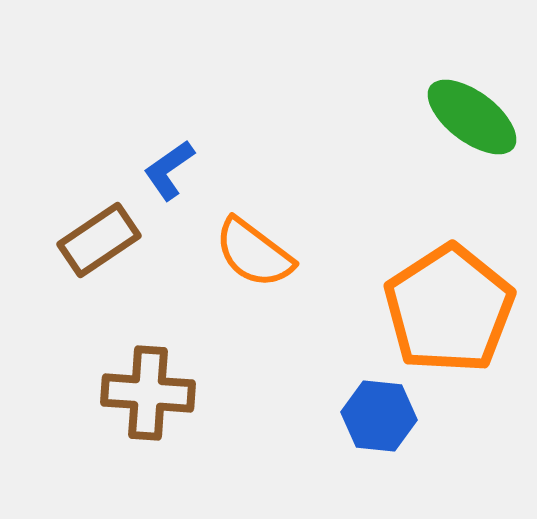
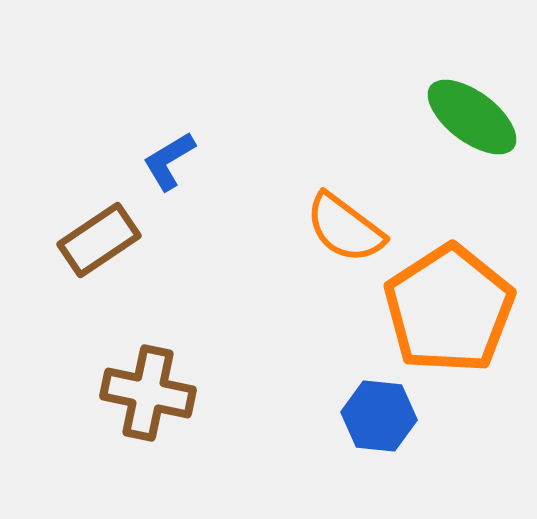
blue L-shape: moved 9 px up; rotated 4 degrees clockwise
orange semicircle: moved 91 px right, 25 px up
brown cross: rotated 8 degrees clockwise
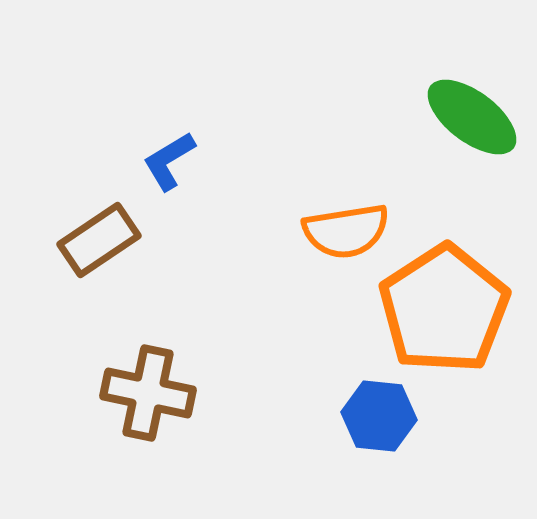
orange semicircle: moved 1 px right, 3 px down; rotated 46 degrees counterclockwise
orange pentagon: moved 5 px left
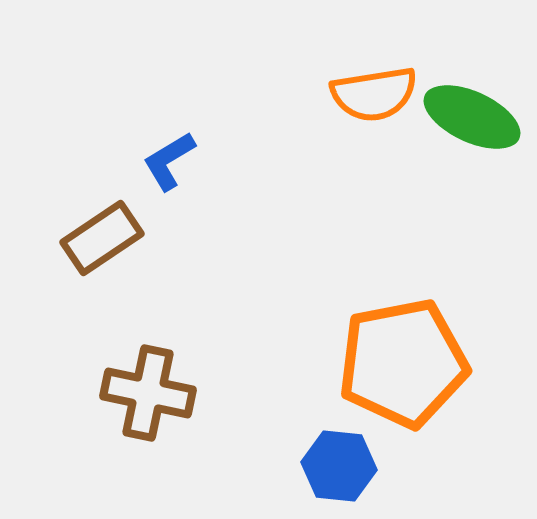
green ellipse: rotated 12 degrees counterclockwise
orange semicircle: moved 28 px right, 137 px up
brown rectangle: moved 3 px right, 2 px up
orange pentagon: moved 41 px left, 54 px down; rotated 22 degrees clockwise
blue hexagon: moved 40 px left, 50 px down
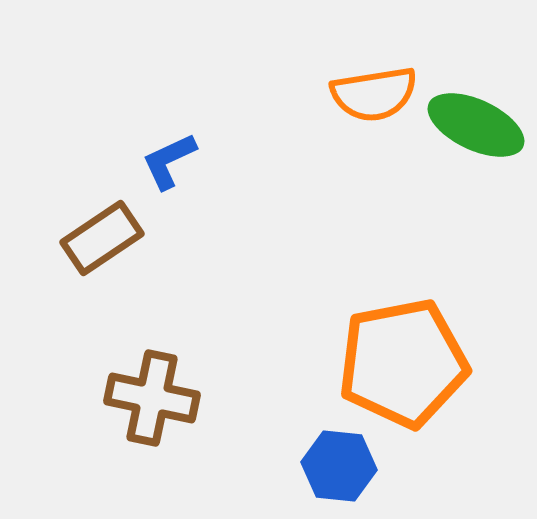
green ellipse: moved 4 px right, 8 px down
blue L-shape: rotated 6 degrees clockwise
brown cross: moved 4 px right, 5 px down
